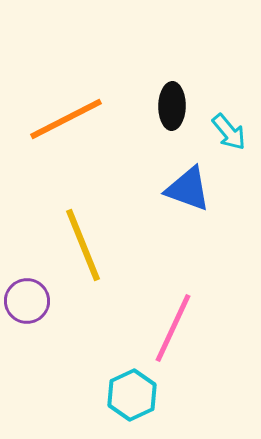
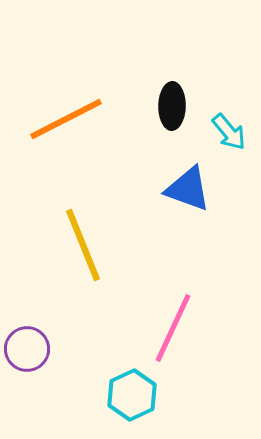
purple circle: moved 48 px down
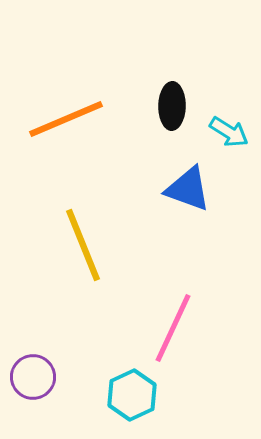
orange line: rotated 4 degrees clockwise
cyan arrow: rotated 18 degrees counterclockwise
purple circle: moved 6 px right, 28 px down
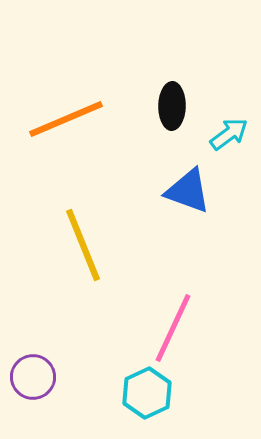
cyan arrow: moved 2 px down; rotated 69 degrees counterclockwise
blue triangle: moved 2 px down
cyan hexagon: moved 15 px right, 2 px up
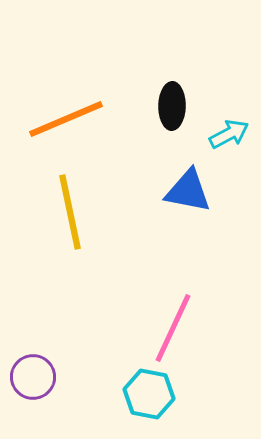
cyan arrow: rotated 9 degrees clockwise
blue triangle: rotated 9 degrees counterclockwise
yellow line: moved 13 px left, 33 px up; rotated 10 degrees clockwise
cyan hexagon: moved 2 px right, 1 px down; rotated 24 degrees counterclockwise
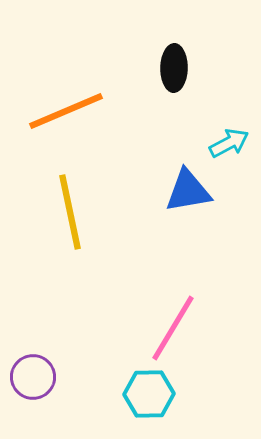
black ellipse: moved 2 px right, 38 px up
orange line: moved 8 px up
cyan arrow: moved 9 px down
blue triangle: rotated 21 degrees counterclockwise
pink line: rotated 6 degrees clockwise
cyan hexagon: rotated 12 degrees counterclockwise
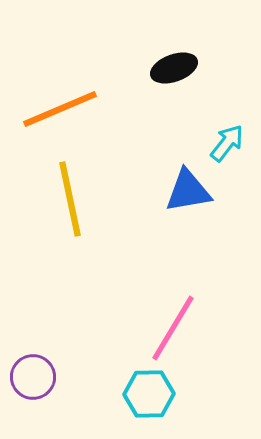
black ellipse: rotated 69 degrees clockwise
orange line: moved 6 px left, 2 px up
cyan arrow: moved 2 px left; rotated 24 degrees counterclockwise
yellow line: moved 13 px up
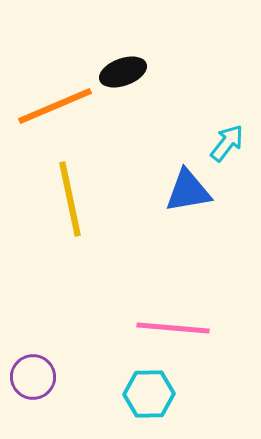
black ellipse: moved 51 px left, 4 px down
orange line: moved 5 px left, 3 px up
pink line: rotated 64 degrees clockwise
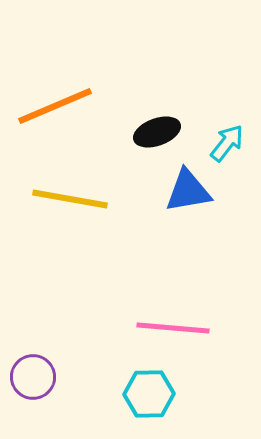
black ellipse: moved 34 px right, 60 px down
yellow line: rotated 68 degrees counterclockwise
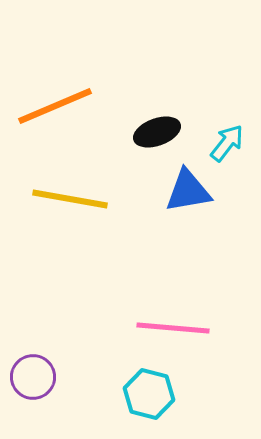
cyan hexagon: rotated 15 degrees clockwise
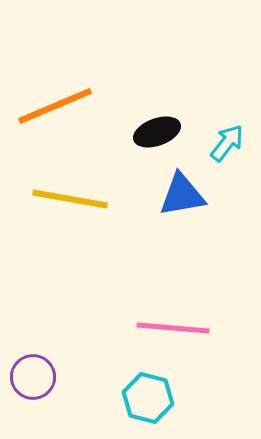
blue triangle: moved 6 px left, 4 px down
cyan hexagon: moved 1 px left, 4 px down
